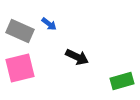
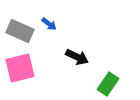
green rectangle: moved 14 px left, 3 px down; rotated 40 degrees counterclockwise
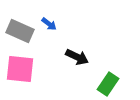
pink square: moved 1 px down; rotated 20 degrees clockwise
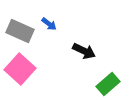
black arrow: moved 7 px right, 6 px up
pink square: rotated 36 degrees clockwise
green rectangle: rotated 15 degrees clockwise
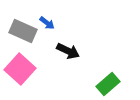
blue arrow: moved 2 px left, 1 px up
gray rectangle: moved 3 px right
black arrow: moved 16 px left
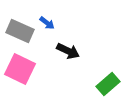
gray rectangle: moved 3 px left
pink square: rotated 16 degrees counterclockwise
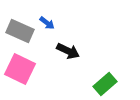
green rectangle: moved 3 px left
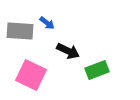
gray rectangle: rotated 20 degrees counterclockwise
pink square: moved 11 px right, 6 px down
green rectangle: moved 8 px left, 14 px up; rotated 20 degrees clockwise
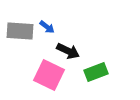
blue arrow: moved 4 px down
green rectangle: moved 1 px left, 2 px down
pink square: moved 18 px right
